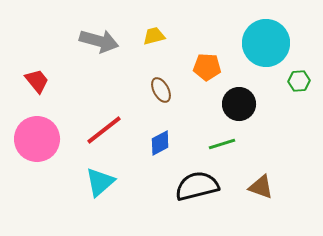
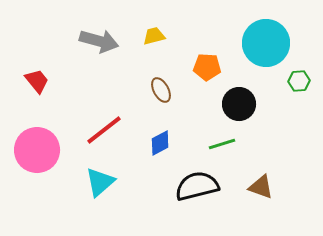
pink circle: moved 11 px down
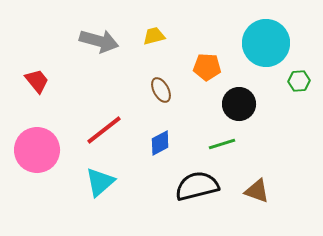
brown triangle: moved 4 px left, 4 px down
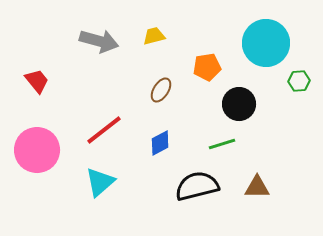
orange pentagon: rotated 12 degrees counterclockwise
brown ellipse: rotated 60 degrees clockwise
brown triangle: moved 4 px up; rotated 20 degrees counterclockwise
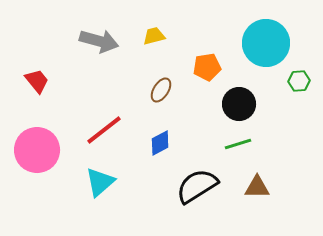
green line: moved 16 px right
black semicircle: rotated 18 degrees counterclockwise
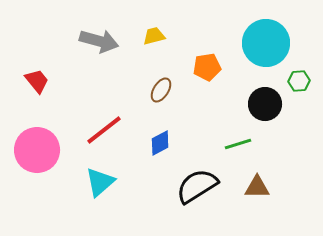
black circle: moved 26 px right
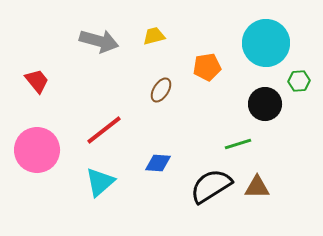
blue diamond: moved 2 px left, 20 px down; rotated 32 degrees clockwise
black semicircle: moved 14 px right
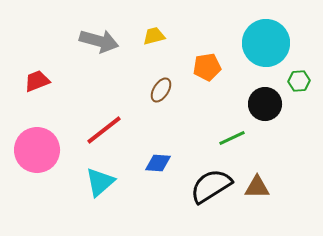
red trapezoid: rotated 72 degrees counterclockwise
green line: moved 6 px left, 6 px up; rotated 8 degrees counterclockwise
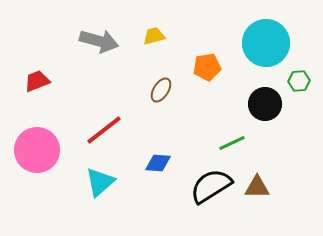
green line: moved 5 px down
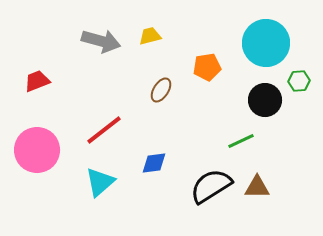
yellow trapezoid: moved 4 px left
gray arrow: moved 2 px right
black circle: moved 4 px up
green line: moved 9 px right, 2 px up
blue diamond: moved 4 px left; rotated 12 degrees counterclockwise
